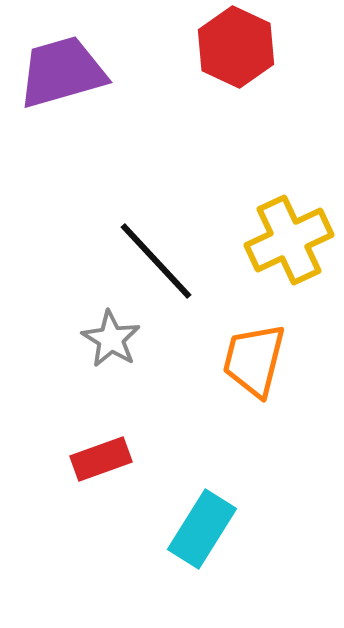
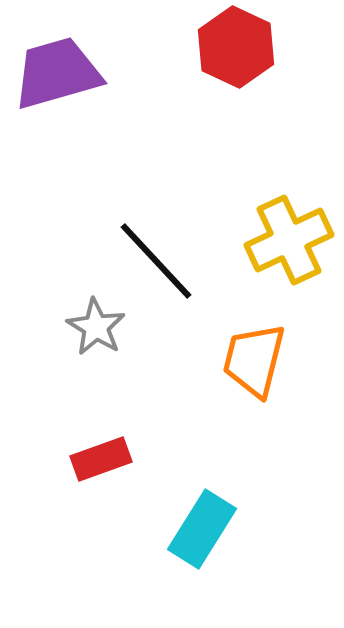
purple trapezoid: moved 5 px left, 1 px down
gray star: moved 15 px left, 12 px up
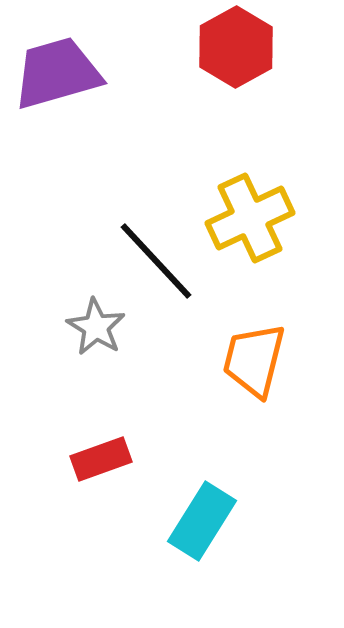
red hexagon: rotated 6 degrees clockwise
yellow cross: moved 39 px left, 22 px up
cyan rectangle: moved 8 px up
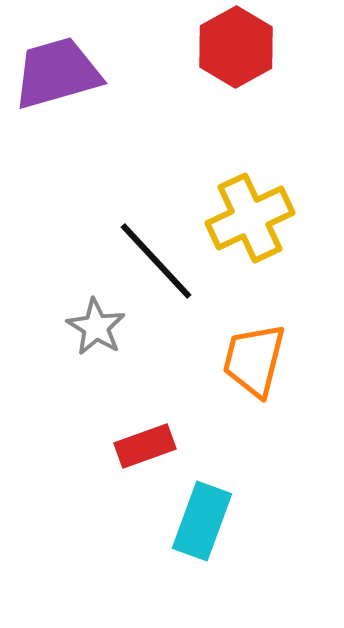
red rectangle: moved 44 px right, 13 px up
cyan rectangle: rotated 12 degrees counterclockwise
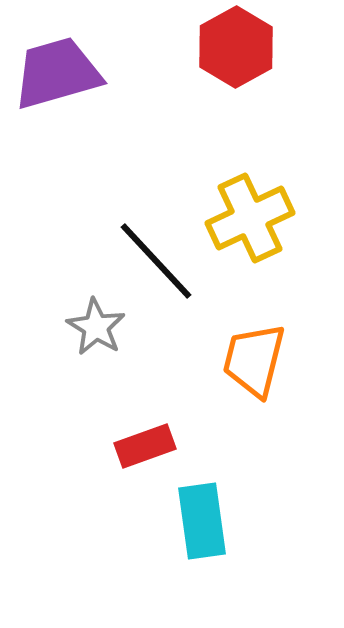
cyan rectangle: rotated 28 degrees counterclockwise
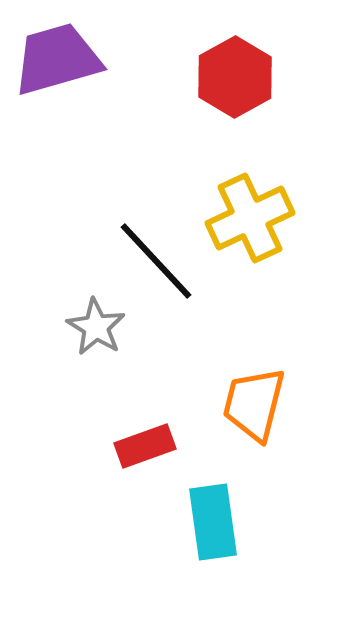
red hexagon: moved 1 px left, 30 px down
purple trapezoid: moved 14 px up
orange trapezoid: moved 44 px down
cyan rectangle: moved 11 px right, 1 px down
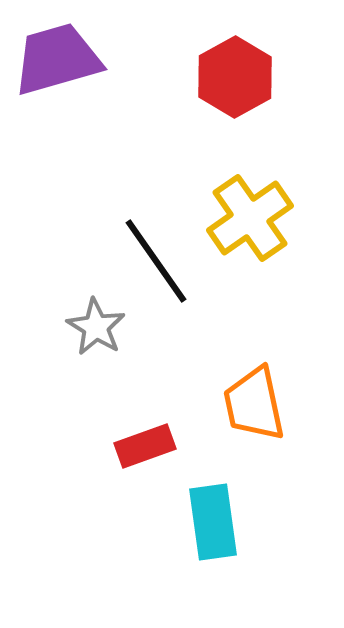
yellow cross: rotated 10 degrees counterclockwise
black line: rotated 8 degrees clockwise
orange trapezoid: rotated 26 degrees counterclockwise
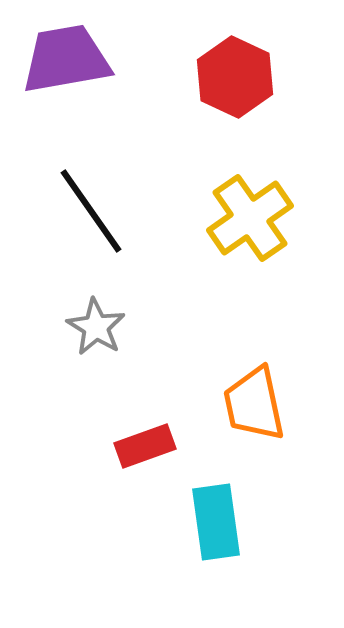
purple trapezoid: moved 9 px right; rotated 6 degrees clockwise
red hexagon: rotated 6 degrees counterclockwise
black line: moved 65 px left, 50 px up
cyan rectangle: moved 3 px right
